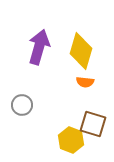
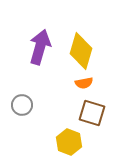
purple arrow: moved 1 px right
orange semicircle: moved 1 px left, 1 px down; rotated 18 degrees counterclockwise
brown square: moved 1 px left, 11 px up
yellow hexagon: moved 2 px left, 2 px down
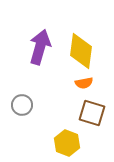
yellow diamond: rotated 9 degrees counterclockwise
yellow hexagon: moved 2 px left, 1 px down
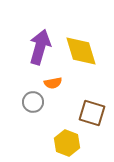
yellow diamond: rotated 24 degrees counterclockwise
orange semicircle: moved 31 px left
gray circle: moved 11 px right, 3 px up
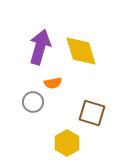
yellow hexagon: rotated 10 degrees clockwise
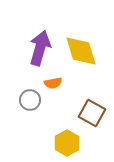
purple arrow: moved 1 px down
gray circle: moved 3 px left, 2 px up
brown square: rotated 12 degrees clockwise
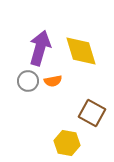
orange semicircle: moved 2 px up
gray circle: moved 2 px left, 19 px up
yellow hexagon: rotated 20 degrees counterclockwise
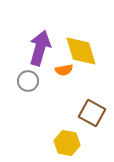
orange semicircle: moved 11 px right, 11 px up
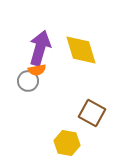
yellow diamond: moved 1 px up
orange semicircle: moved 27 px left
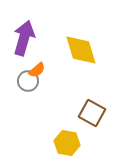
purple arrow: moved 16 px left, 10 px up
orange semicircle: rotated 30 degrees counterclockwise
